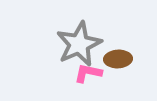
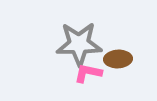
gray star: rotated 24 degrees clockwise
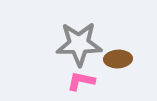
pink L-shape: moved 7 px left, 8 px down
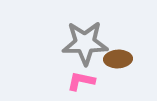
gray star: moved 6 px right, 1 px up
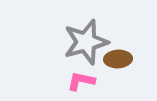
gray star: moved 1 px right, 1 px up; rotated 15 degrees counterclockwise
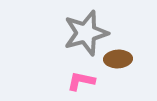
gray star: moved 9 px up
